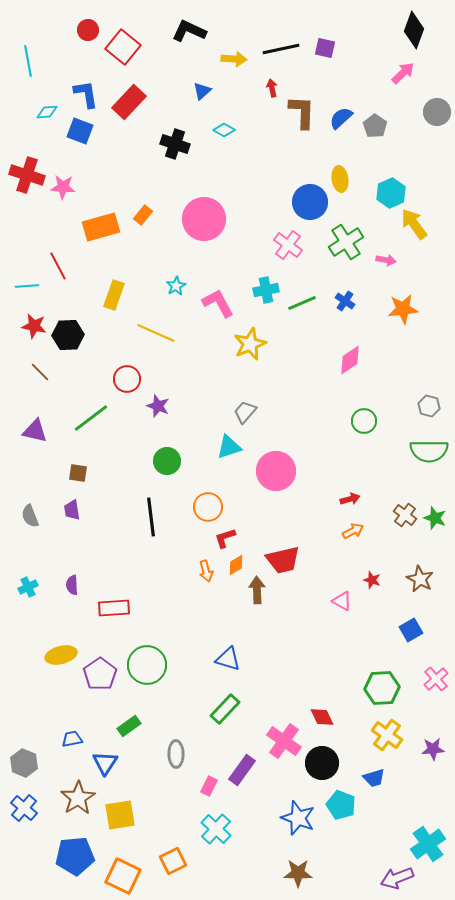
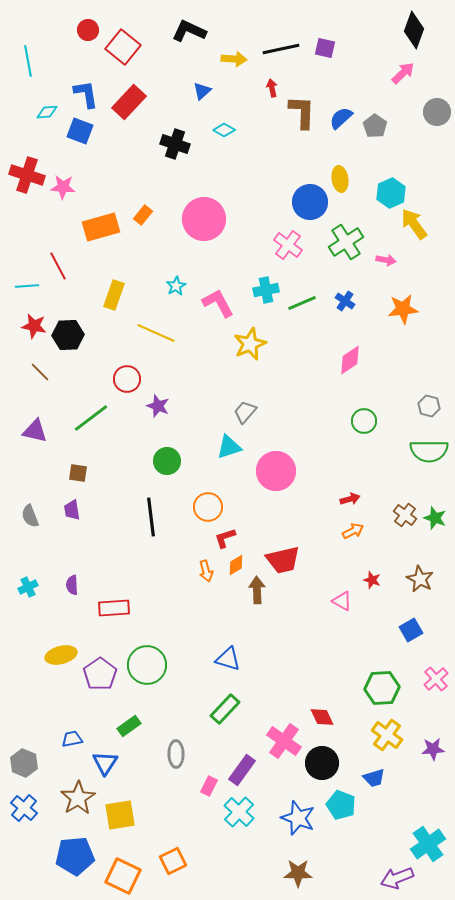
cyan cross at (216, 829): moved 23 px right, 17 px up
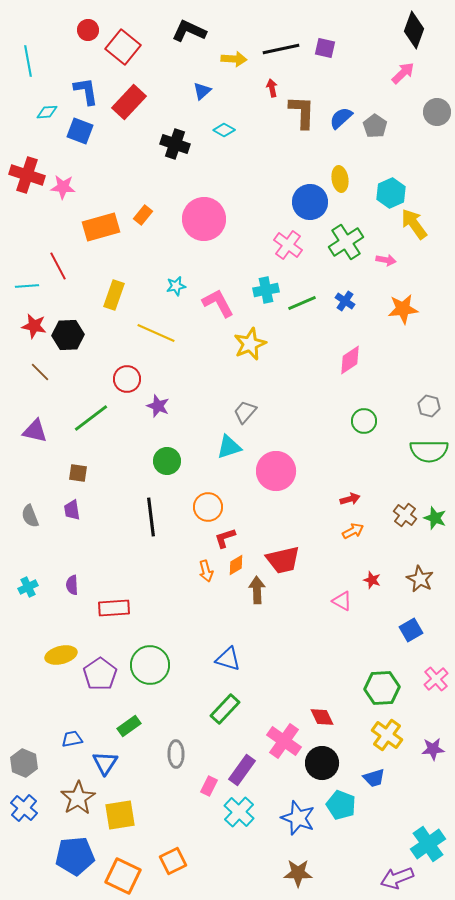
blue L-shape at (86, 94): moved 3 px up
cyan star at (176, 286): rotated 18 degrees clockwise
green circle at (147, 665): moved 3 px right
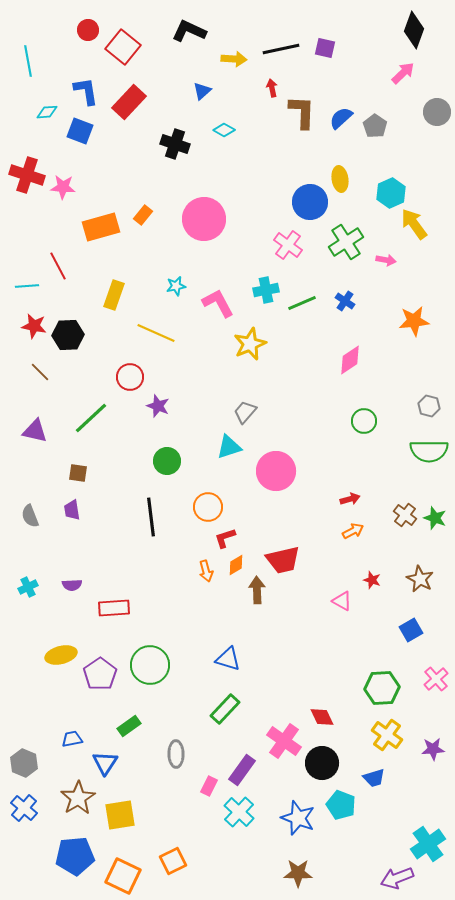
orange star at (403, 309): moved 11 px right, 12 px down
red circle at (127, 379): moved 3 px right, 2 px up
green line at (91, 418): rotated 6 degrees counterclockwise
purple semicircle at (72, 585): rotated 90 degrees counterclockwise
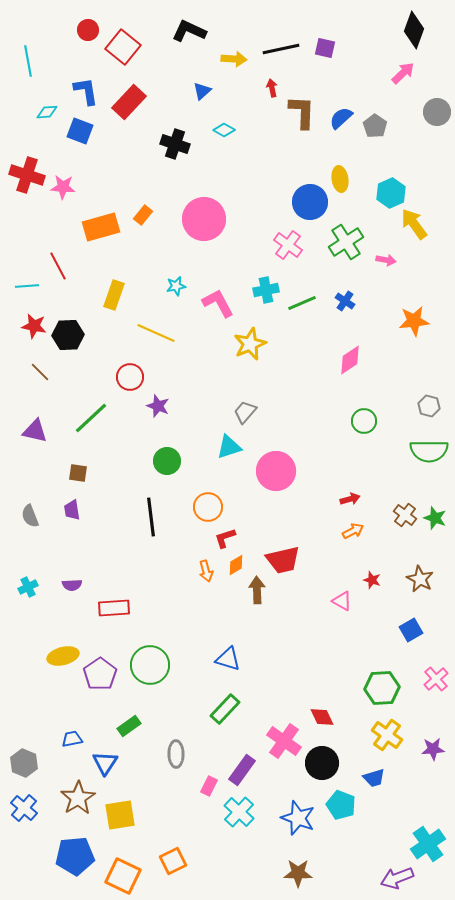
yellow ellipse at (61, 655): moved 2 px right, 1 px down
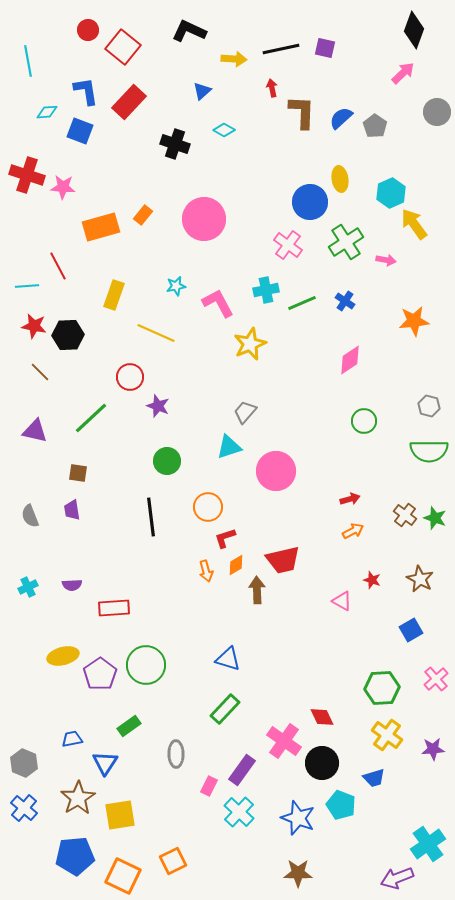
green circle at (150, 665): moved 4 px left
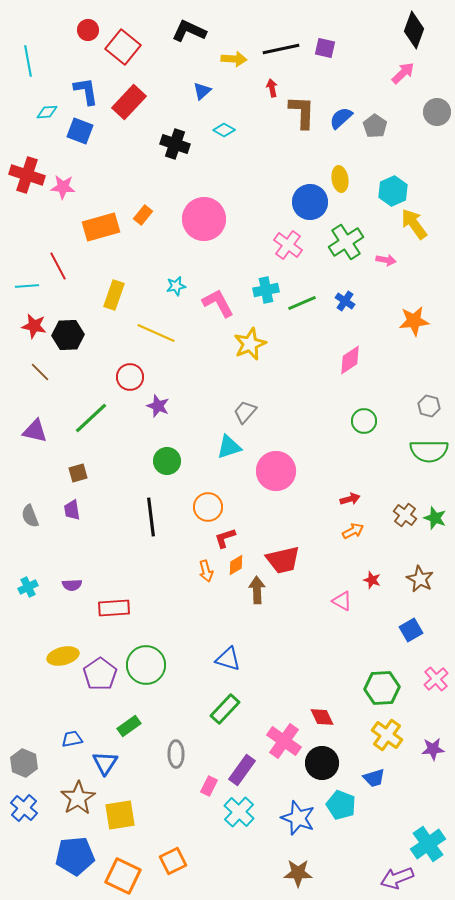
cyan hexagon at (391, 193): moved 2 px right, 2 px up
brown square at (78, 473): rotated 24 degrees counterclockwise
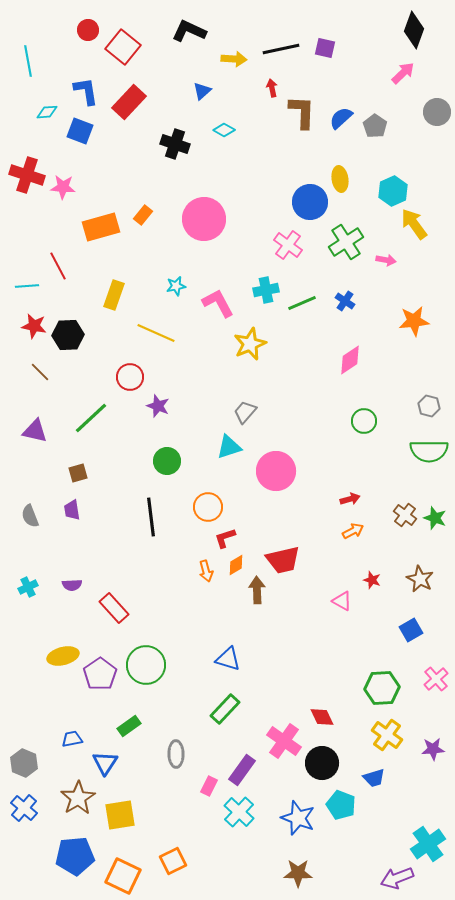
red rectangle at (114, 608): rotated 52 degrees clockwise
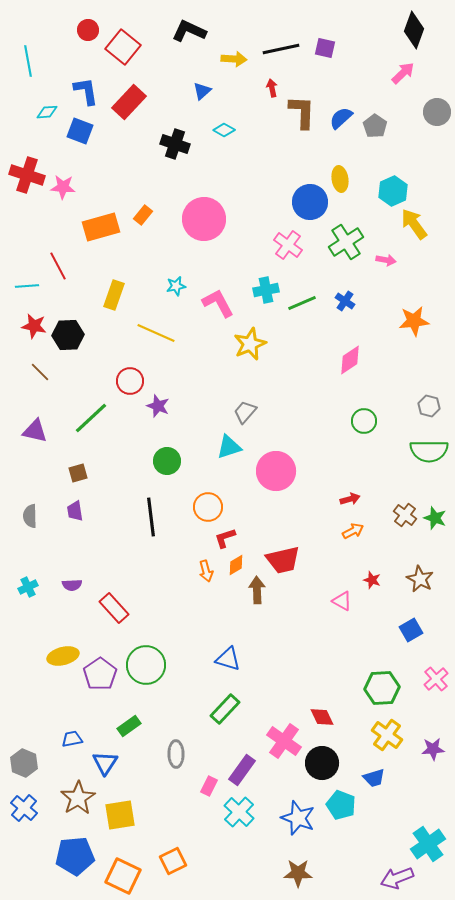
red circle at (130, 377): moved 4 px down
purple trapezoid at (72, 510): moved 3 px right, 1 px down
gray semicircle at (30, 516): rotated 20 degrees clockwise
